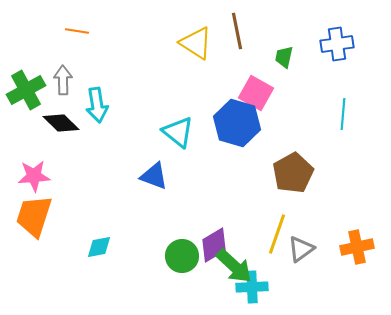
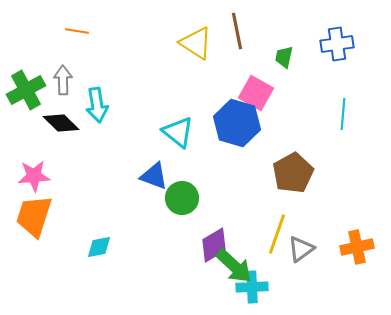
green circle: moved 58 px up
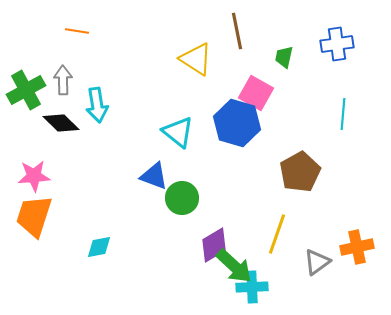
yellow triangle: moved 16 px down
brown pentagon: moved 7 px right, 1 px up
gray triangle: moved 16 px right, 13 px down
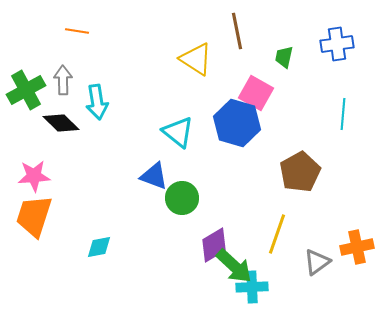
cyan arrow: moved 3 px up
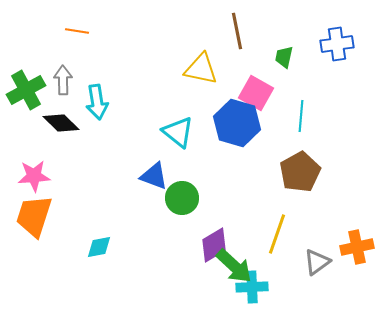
yellow triangle: moved 5 px right, 10 px down; rotated 21 degrees counterclockwise
cyan line: moved 42 px left, 2 px down
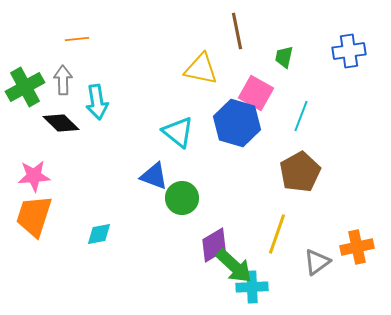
orange line: moved 8 px down; rotated 15 degrees counterclockwise
blue cross: moved 12 px right, 7 px down
green cross: moved 1 px left, 3 px up
cyan line: rotated 16 degrees clockwise
cyan diamond: moved 13 px up
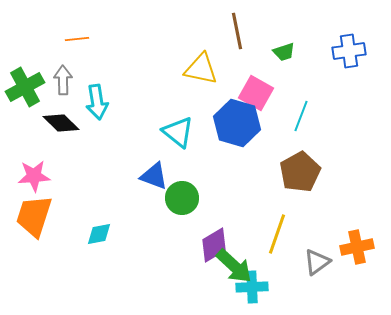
green trapezoid: moved 5 px up; rotated 120 degrees counterclockwise
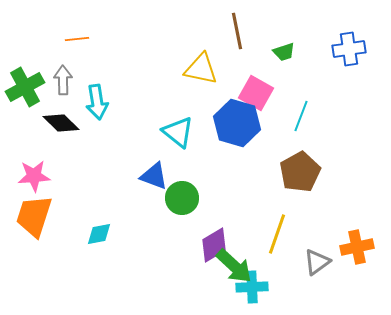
blue cross: moved 2 px up
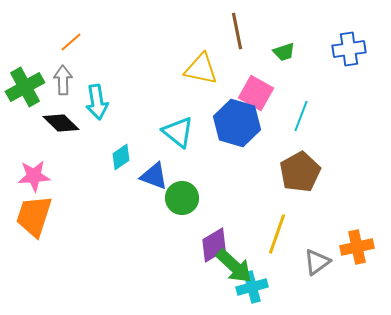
orange line: moved 6 px left, 3 px down; rotated 35 degrees counterclockwise
cyan diamond: moved 22 px right, 77 px up; rotated 24 degrees counterclockwise
cyan cross: rotated 12 degrees counterclockwise
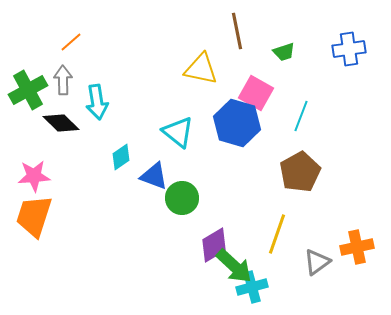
green cross: moved 3 px right, 3 px down
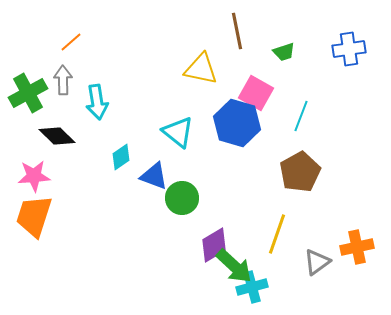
green cross: moved 3 px down
black diamond: moved 4 px left, 13 px down
